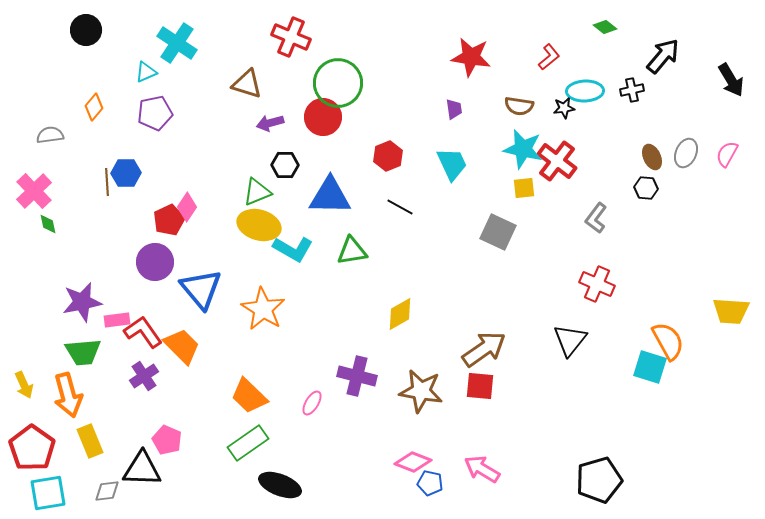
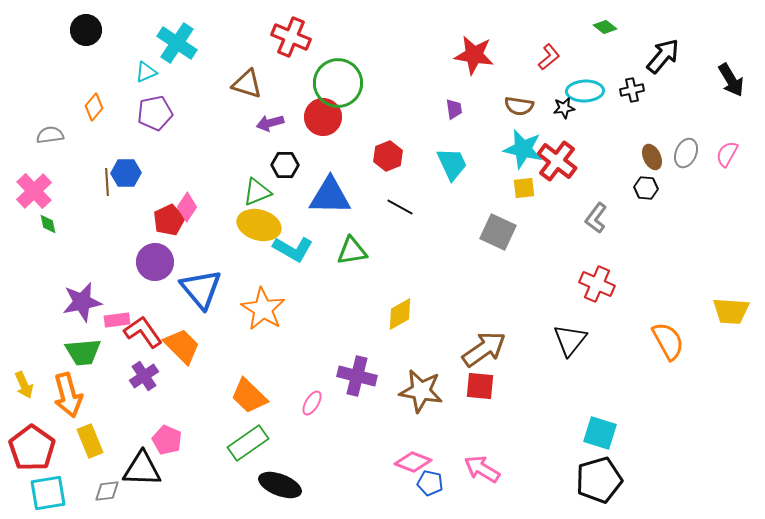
red star at (471, 57): moved 3 px right, 2 px up
cyan square at (650, 367): moved 50 px left, 66 px down
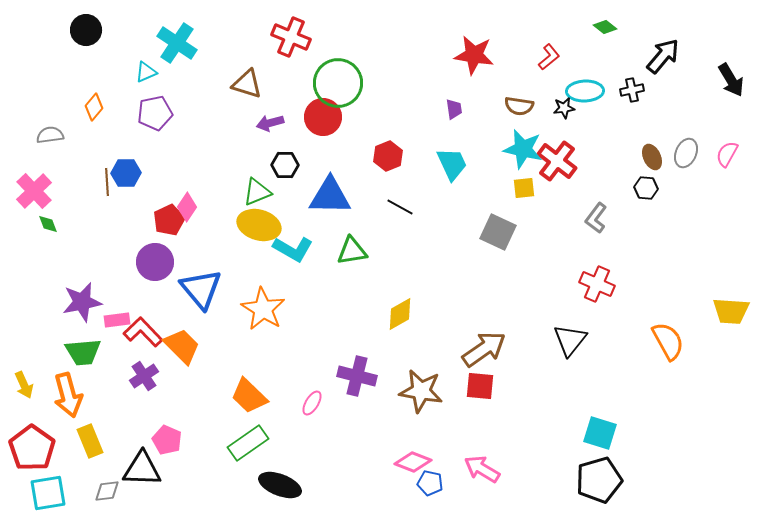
green diamond at (48, 224): rotated 10 degrees counterclockwise
red L-shape at (143, 332): rotated 9 degrees counterclockwise
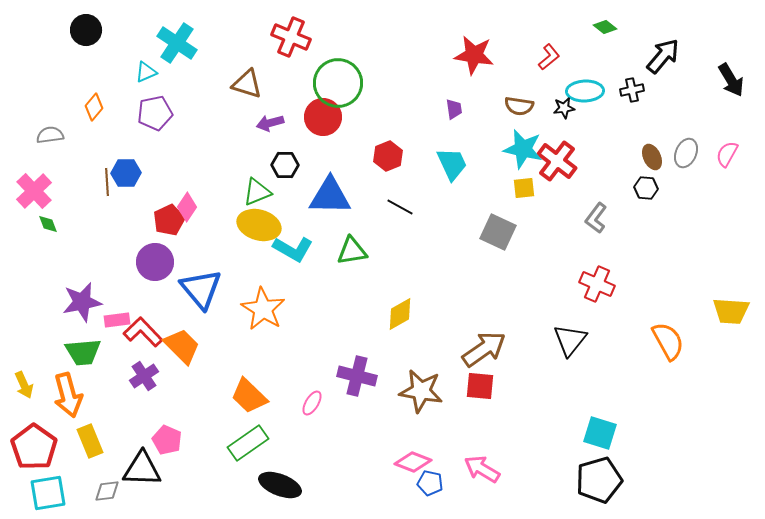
red pentagon at (32, 448): moved 2 px right, 1 px up
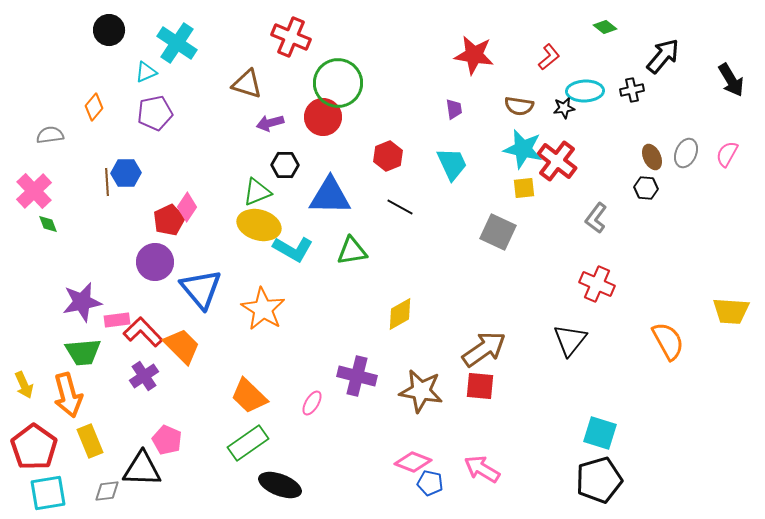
black circle at (86, 30): moved 23 px right
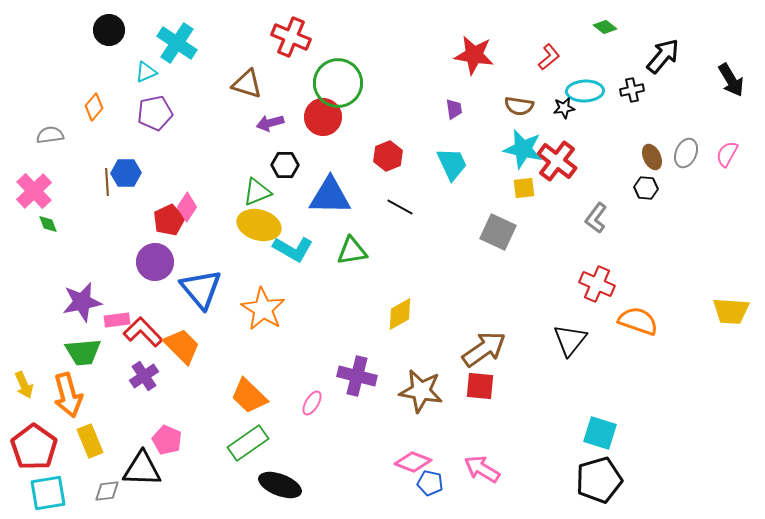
orange semicircle at (668, 341): moved 30 px left, 20 px up; rotated 42 degrees counterclockwise
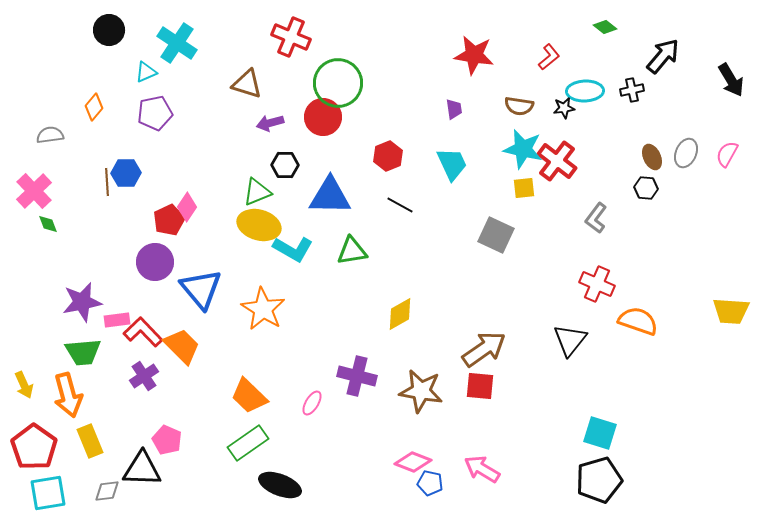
black line at (400, 207): moved 2 px up
gray square at (498, 232): moved 2 px left, 3 px down
